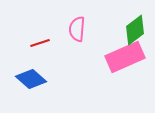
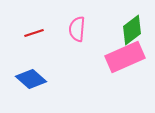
green diamond: moved 3 px left
red line: moved 6 px left, 10 px up
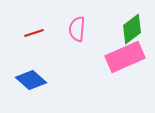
green diamond: moved 1 px up
blue diamond: moved 1 px down
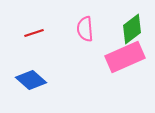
pink semicircle: moved 8 px right; rotated 10 degrees counterclockwise
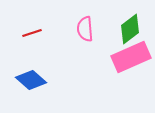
green diamond: moved 2 px left
red line: moved 2 px left
pink rectangle: moved 6 px right
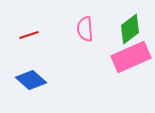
red line: moved 3 px left, 2 px down
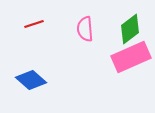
red line: moved 5 px right, 11 px up
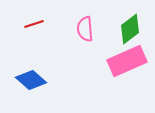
pink rectangle: moved 4 px left, 4 px down
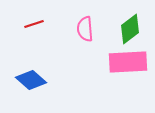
pink rectangle: moved 1 px right, 1 px down; rotated 21 degrees clockwise
